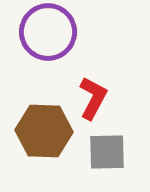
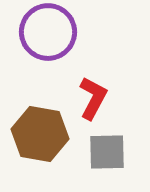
brown hexagon: moved 4 px left, 3 px down; rotated 8 degrees clockwise
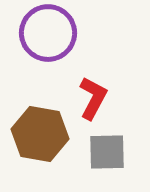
purple circle: moved 1 px down
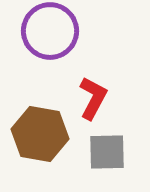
purple circle: moved 2 px right, 2 px up
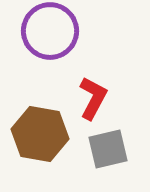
gray square: moved 1 px right, 3 px up; rotated 12 degrees counterclockwise
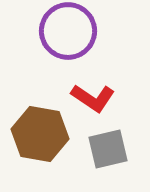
purple circle: moved 18 px right
red L-shape: rotated 96 degrees clockwise
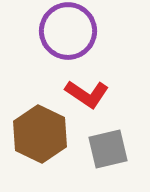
red L-shape: moved 6 px left, 4 px up
brown hexagon: rotated 16 degrees clockwise
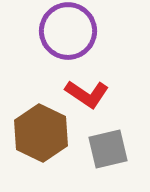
brown hexagon: moved 1 px right, 1 px up
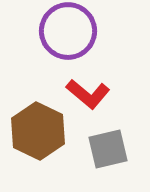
red L-shape: moved 1 px right; rotated 6 degrees clockwise
brown hexagon: moved 3 px left, 2 px up
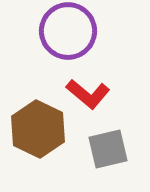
brown hexagon: moved 2 px up
